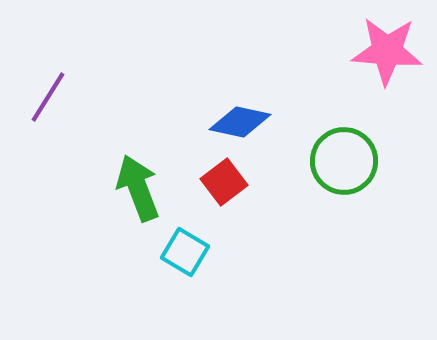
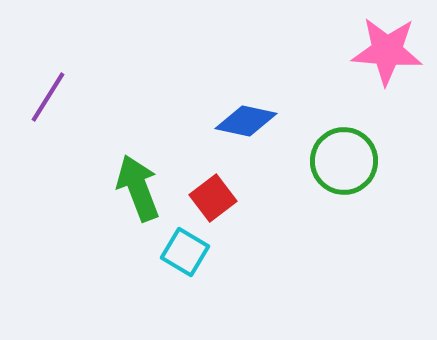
blue diamond: moved 6 px right, 1 px up
red square: moved 11 px left, 16 px down
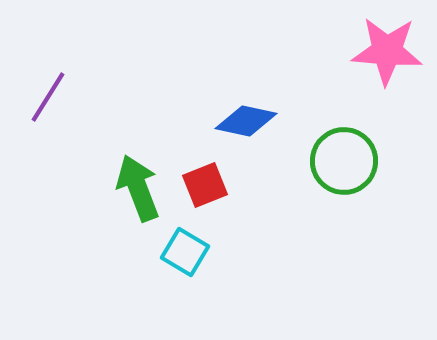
red square: moved 8 px left, 13 px up; rotated 15 degrees clockwise
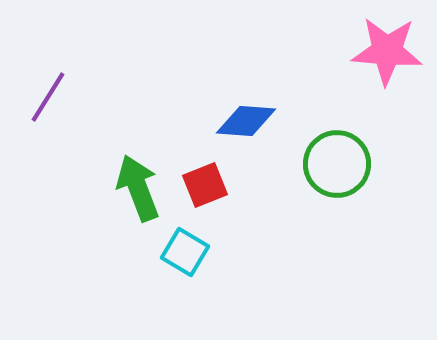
blue diamond: rotated 8 degrees counterclockwise
green circle: moved 7 px left, 3 px down
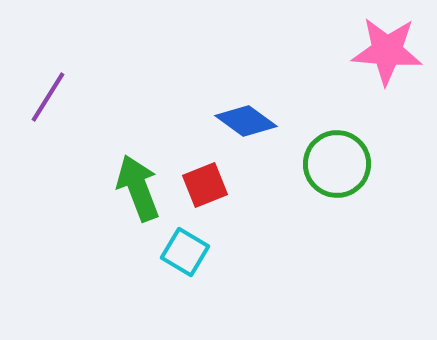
blue diamond: rotated 32 degrees clockwise
